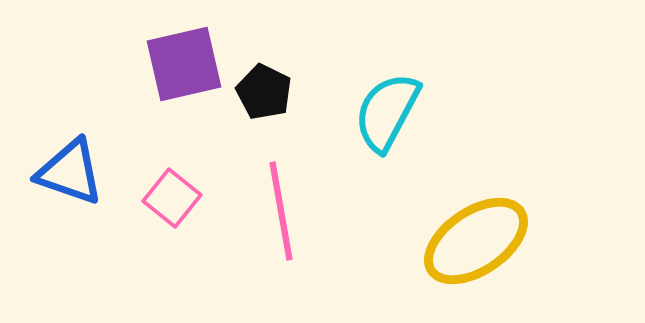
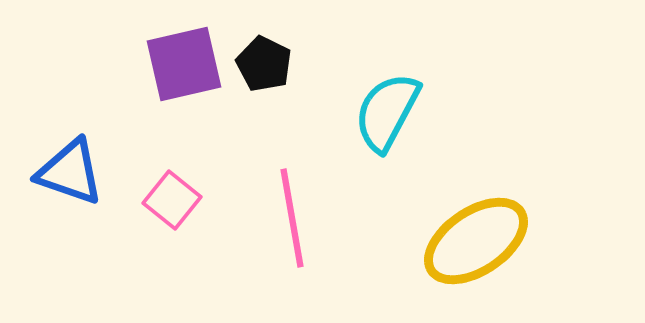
black pentagon: moved 28 px up
pink square: moved 2 px down
pink line: moved 11 px right, 7 px down
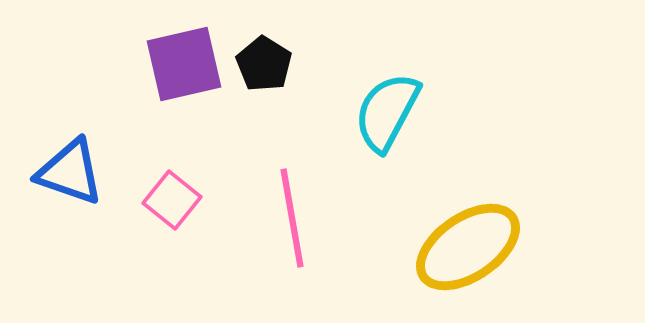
black pentagon: rotated 6 degrees clockwise
yellow ellipse: moved 8 px left, 6 px down
